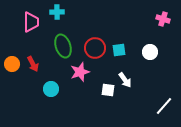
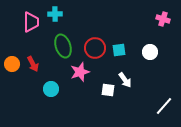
cyan cross: moved 2 px left, 2 px down
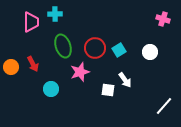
cyan square: rotated 24 degrees counterclockwise
orange circle: moved 1 px left, 3 px down
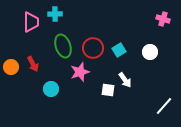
red circle: moved 2 px left
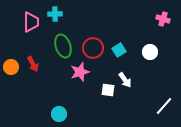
cyan circle: moved 8 px right, 25 px down
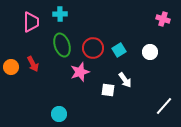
cyan cross: moved 5 px right
green ellipse: moved 1 px left, 1 px up
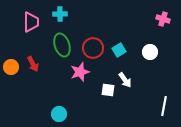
white line: rotated 30 degrees counterclockwise
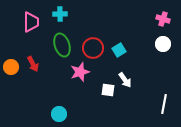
white circle: moved 13 px right, 8 px up
white line: moved 2 px up
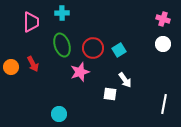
cyan cross: moved 2 px right, 1 px up
white square: moved 2 px right, 4 px down
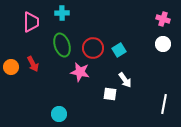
pink star: rotated 30 degrees clockwise
